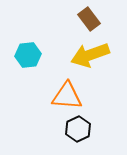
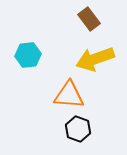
yellow arrow: moved 5 px right, 4 px down
orange triangle: moved 2 px right, 1 px up
black hexagon: rotated 15 degrees counterclockwise
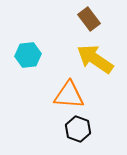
yellow arrow: rotated 54 degrees clockwise
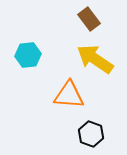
black hexagon: moved 13 px right, 5 px down
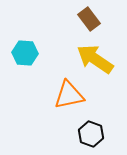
cyan hexagon: moved 3 px left, 2 px up; rotated 10 degrees clockwise
orange triangle: rotated 16 degrees counterclockwise
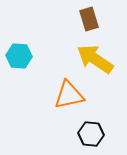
brown rectangle: rotated 20 degrees clockwise
cyan hexagon: moved 6 px left, 3 px down
black hexagon: rotated 15 degrees counterclockwise
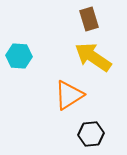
yellow arrow: moved 2 px left, 2 px up
orange triangle: rotated 20 degrees counterclockwise
black hexagon: rotated 10 degrees counterclockwise
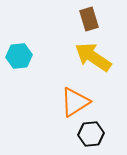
cyan hexagon: rotated 10 degrees counterclockwise
orange triangle: moved 6 px right, 7 px down
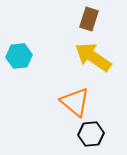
brown rectangle: rotated 35 degrees clockwise
orange triangle: rotated 48 degrees counterclockwise
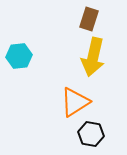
yellow arrow: rotated 111 degrees counterclockwise
orange triangle: rotated 48 degrees clockwise
black hexagon: rotated 15 degrees clockwise
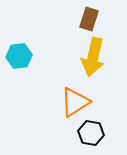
black hexagon: moved 1 px up
